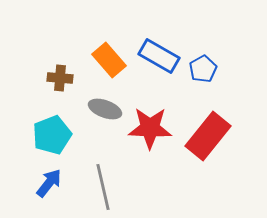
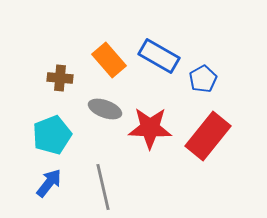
blue pentagon: moved 10 px down
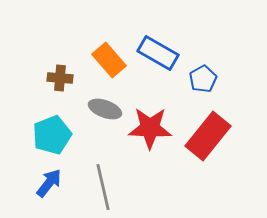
blue rectangle: moved 1 px left, 3 px up
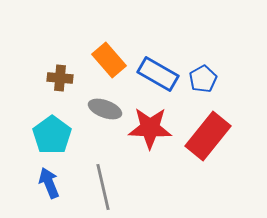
blue rectangle: moved 21 px down
cyan pentagon: rotated 15 degrees counterclockwise
blue arrow: rotated 60 degrees counterclockwise
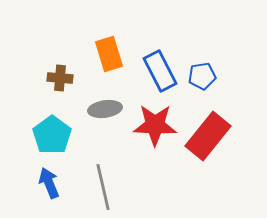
orange rectangle: moved 6 px up; rotated 24 degrees clockwise
blue rectangle: moved 2 px right, 3 px up; rotated 33 degrees clockwise
blue pentagon: moved 1 px left, 3 px up; rotated 20 degrees clockwise
gray ellipse: rotated 28 degrees counterclockwise
red star: moved 5 px right, 3 px up
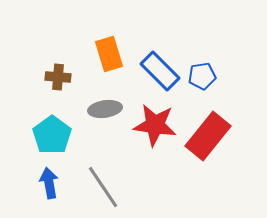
blue rectangle: rotated 18 degrees counterclockwise
brown cross: moved 2 px left, 1 px up
red star: rotated 6 degrees clockwise
blue arrow: rotated 12 degrees clockwise
gray line: rotated 21 degrees counterclockwise
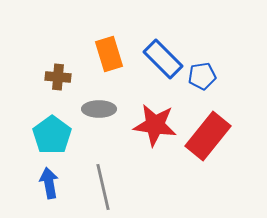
blue rectangle: moved 3 px right, 12 px up
gray ellipse: moved 6 px left; rotated 8 degrees clockwise
gray line: rotated 21 degrees clockwise
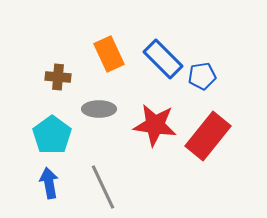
orange rectangle: rotated 8 degrees counterclockwise
gray line: rotated 12 degrees counterclockwise
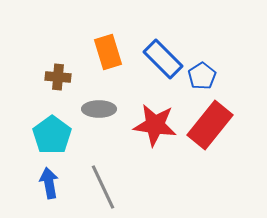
orange rectangle: moved 1 px left, 2 px up; rotated 8 degrees clockwise
blue pentagon: rotated 24 degrees counterclockwise
red rectangle: moved 2 px right, 11 px up
